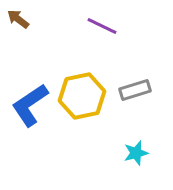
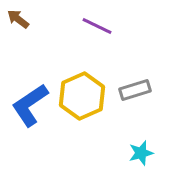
purple line: moved 5 px left
yellow hexagon: rotated 12 degrees counterclockwise
cyan star: moved 5 px right
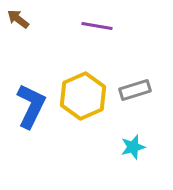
purple line: rotated 16 degrees counterclockwise
yellow hexagon: moved 1 px right
blue L-shape: moved 1 px right, 1 px down; rotated 150 degrees clockwise
cyan star: moved 8 px left, 6 px up
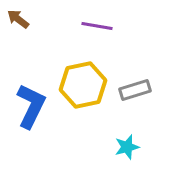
yellow hexagon: moved 11 px up; rotated 12 degrees clockwise
cyan star: moved 6 px left
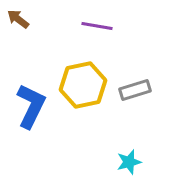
cyan star: moved 2 px right, 15 px down
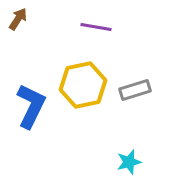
brown arrow: rotated 85 degrees clockwise
purple line: moved 1 px left, 1 px down
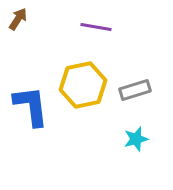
blue L-shape: rotated 33 degrees counterclockwise
cyan star: moved 7 px right, 23 px up
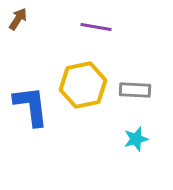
gray rectangle: rotated 20 degrees clockwise
